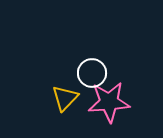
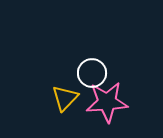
pink star: moved 2 px left
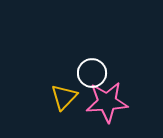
yellow triangle: moved 1 px left, 1 px up
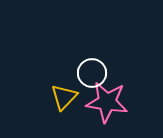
pink star: rotated 12 degrees clockwise
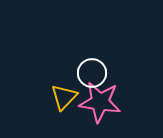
pink star: moved 7 px left
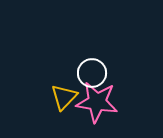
pink star: moved 3 px left
